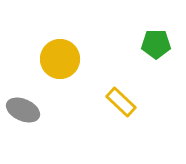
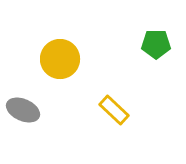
yellow rectangle: moved 7 px left, 8 px down
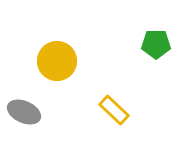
yellow circle: moved 3 px left, 2 px down
gray ellipse: moved 1 px right, 2 px down
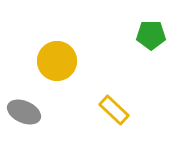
green pentagon: moved 5 px left, 9 px up
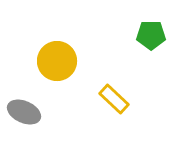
yellow rectangle: moved 11 px up
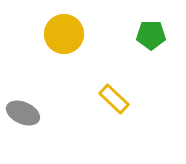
yellow circle: moved 7 px right, 27 px up
gray ellipse: moved 1 px left, 1 px down
